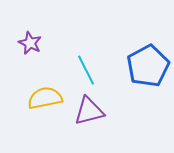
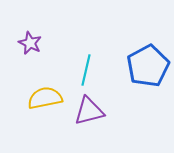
cyan line: rotated 40 degrees clockwise
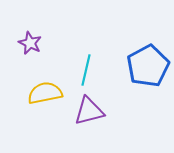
yellow semicircle: moved 5 px up
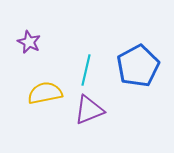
purple star: moved 1 px left, 1 px up
blue pentagon: moved 10 px left
purple triangle: moved 1 px up; rotated 8 degrees counterclockwise
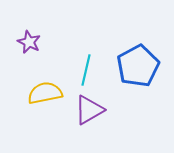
purple triangle: rotated 8 degrees counterclockwise
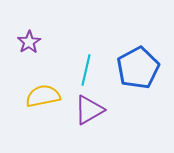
purple star: rotated 15 degrees clockwise
blue pentagon: moved 2 px down
yellow semicircle: moved 2 px left, 3 px down
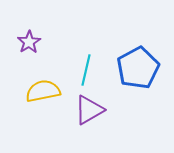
yellow semicircle: moved 5 px up
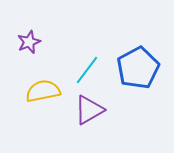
purple star: rotated 10 degrees clockwise
cyan line: moved 1 px right; rotated 24 degrees clockwise
